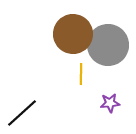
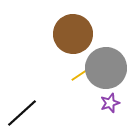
gray circle: moved 2 px left, 23 px down
yellow line: rotated 55 degrees clockwise
purple star: rotated 12 degrees counterclockwise
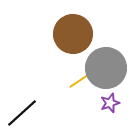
yellow line: moved 2 px left, 7 px down
